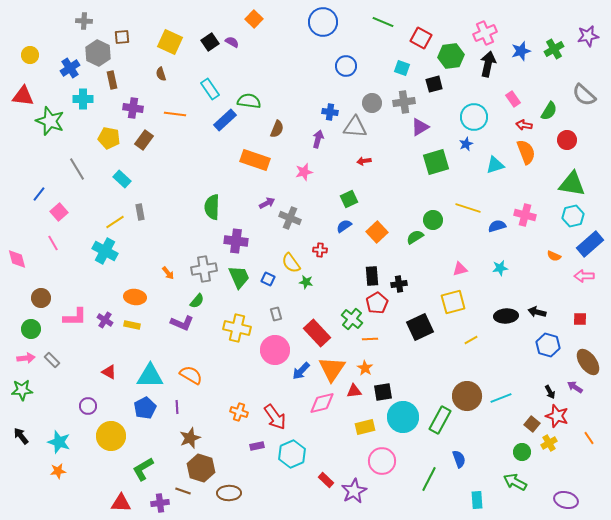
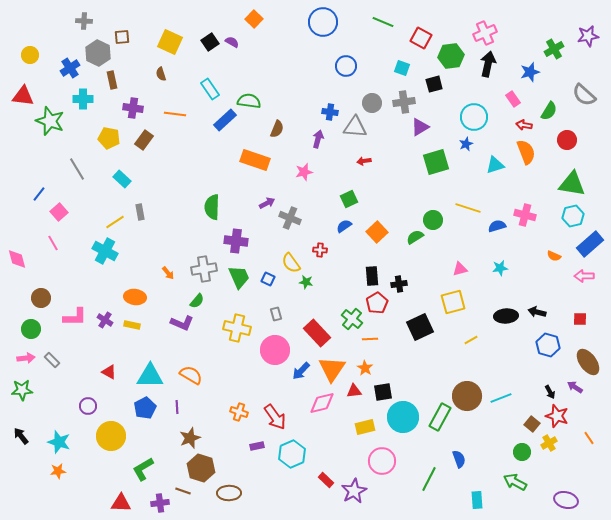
blue star at (521, 51): moved 9 px right, 21 px down
green rectangle at (440, 420): moved 3 px up
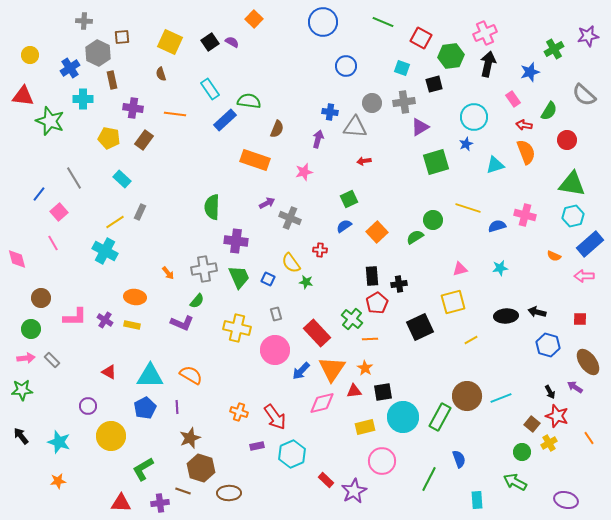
gray line at (77, 169): moved 3 px left, 9 px down
gray rectangle at (140, 212): rotated 35 degrees clockwise
orange star at (58, 471): moved 10 px down
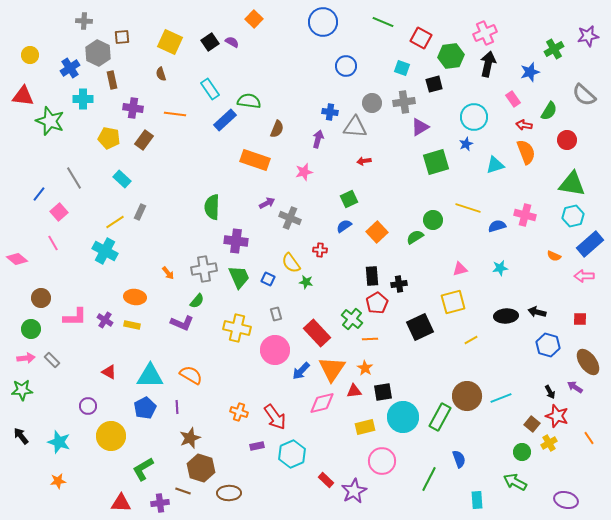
pink diamond at (17, 259): rotated 35 degrees counterclockwise
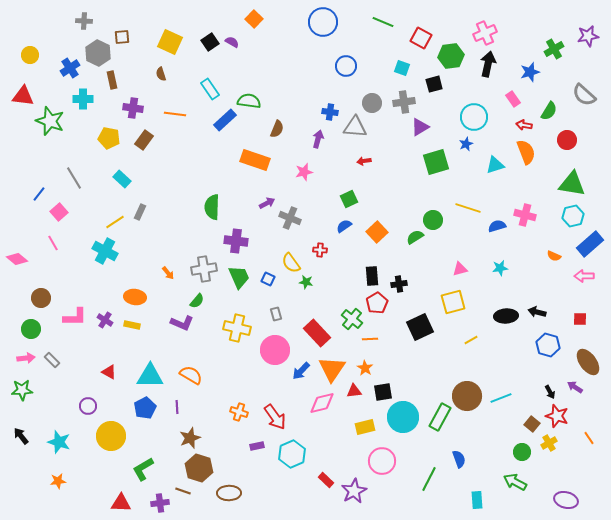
brown hexagon at (201, 468): moved 2 px left
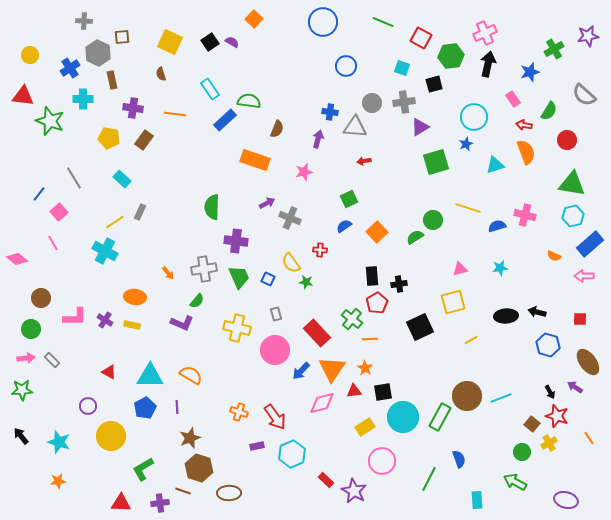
yellow rectangle at (365, 427): rotated 18 degrees counterclockwise
purple star at (354, 491): rotated 15 degrees counterclockwise
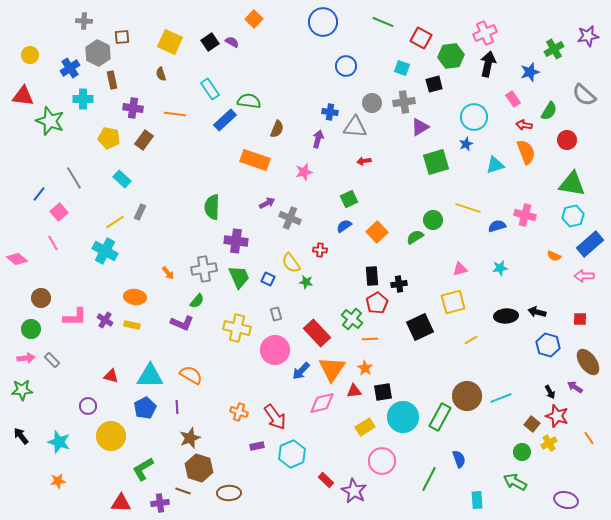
red triangle at (109, 372): moved 2 px right, 4 px down; rotated 14 degrees counterclockwise
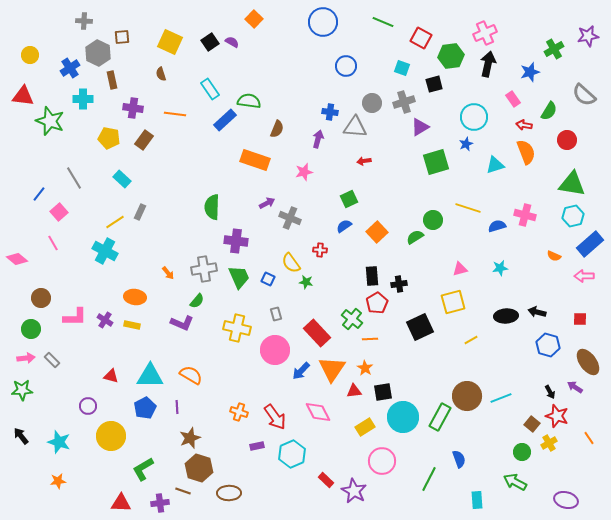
gray cross at (404, 102): rotated 10 degrees counterclockwise
pink diamond at (322, 403): moved 4 px left, 9 px down; rotated 76 degrees clockwise
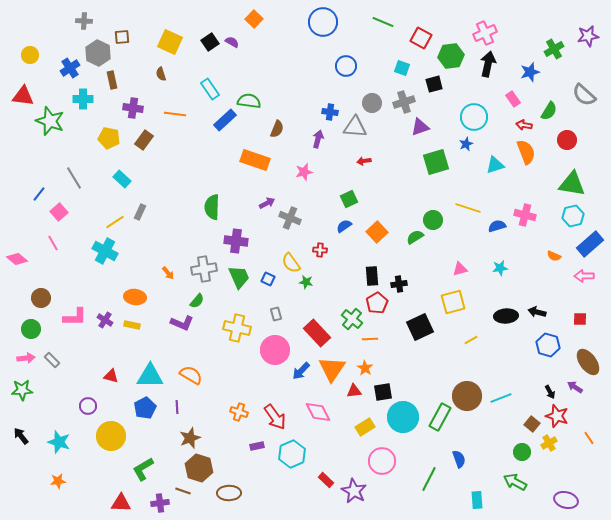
purple triangle at (420, 127): rotated 12 degrees clockwise
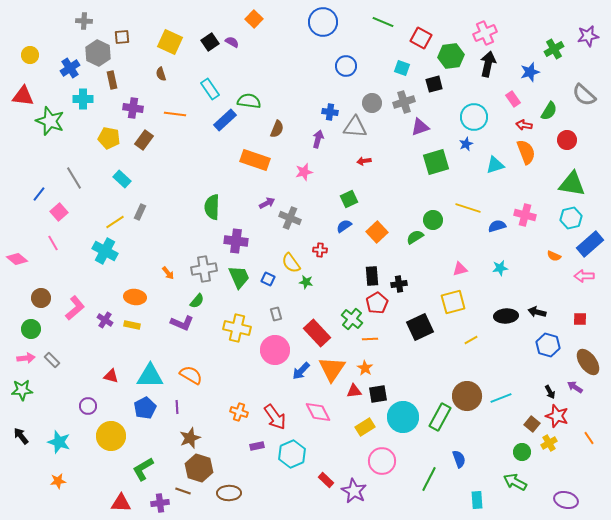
cyan hexagon at (573, 216): moved 2 px left, 2 px down
pink L-shape at (75, 317): moved 9 px up; rotated 40 degrees counterclockwise
black square at (383, 392): moved 5 px left, 2 px down
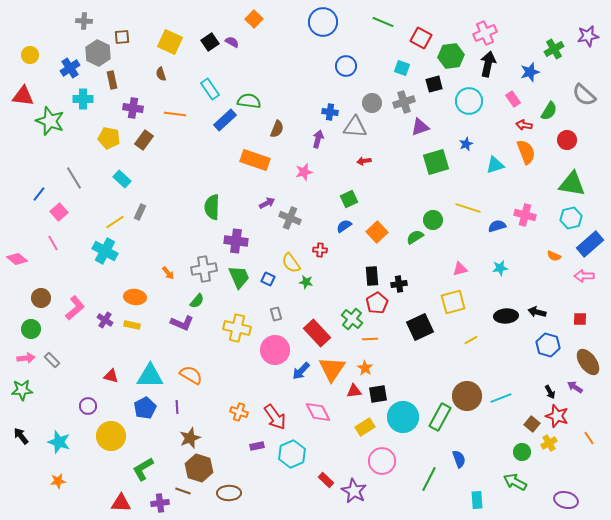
cyan circle at (474, 117): moved 5 px left, 16 px up
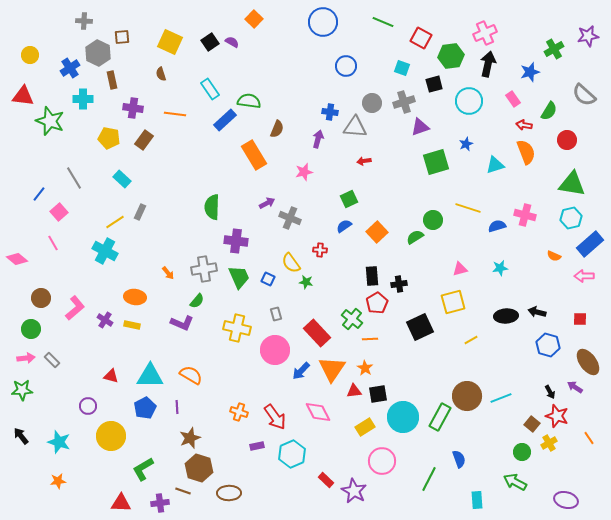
orange rectangle at (255, 160): moved 1 px left, 5 px up; rotated 40 degrees clockwise
